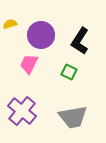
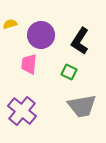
pink trapezoid: rotated 20 degrees counterclockwise
gray trapezoid: moved 9 px right, 11 px up
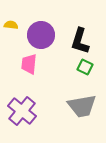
yellow semicircle: moved 1 px right, 1 px down; rotated 24 degrees clockwise
black L-shape: rotated 16 degrees counterclockwise
green square: moved 16 px right, 5 px up
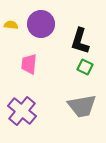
purple circle: moved 11 px up
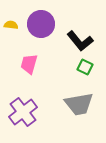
black L-shape: rotated 56 degrees counterclockwise
pink trapezoid: rotated 10 degrees clockwise
gray trapezoid: moved 3 px left, 2 px up
purple cross: moved 1 px right, 1 px down; rotated 12 degrees clockwise
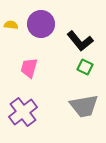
pink trapezoid: moved 4 px down
gray trapezoid: moved 5 px right, 2 px down
